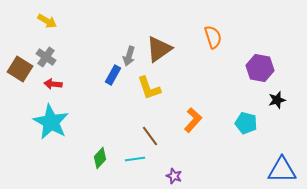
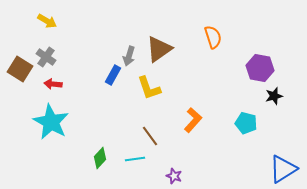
black star: moved 3 px left, 4 px up
blue triangle: moved 1 px right, 1 px up; rotated 32 degrees counterclockwise
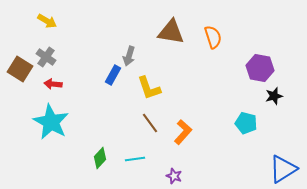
brown triangle: moved 12 px right, 17 px up; rotated 44 degrees clockwise
orange L-shape: moved 10 px left, 12 px down
brown line: moved 13 px up
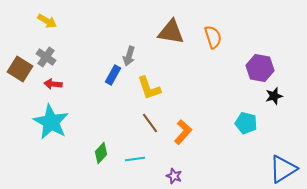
green diamond: moved 1 px right, 5 px up
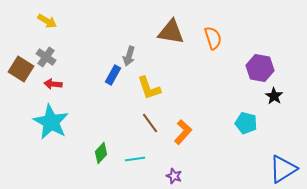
orange semicircle: moved 1 px down
brown square: moved 1 px right
black star: rotated 24 degrees counterclockwise
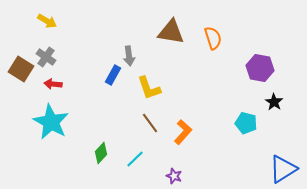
gray arrow: rotated 24 degrees counterclockwise
black star: moved 6 px down
cyan line: rotated 36 degrees counterclockwise
